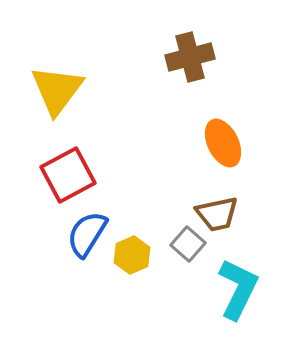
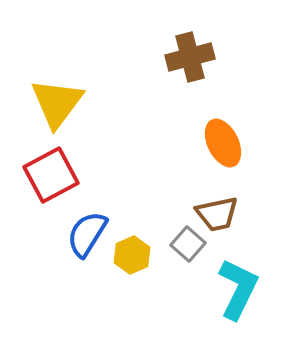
yellow triangle: moved 13 px down
red square: moved 17 px left
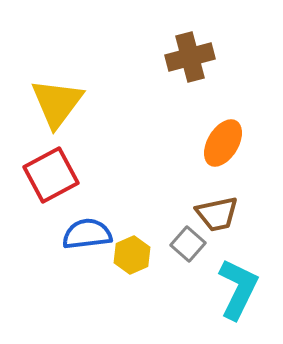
orange ellipse: rotated 57 degrees clockwise
blue semicircle: rotated 51 degrees clockwise
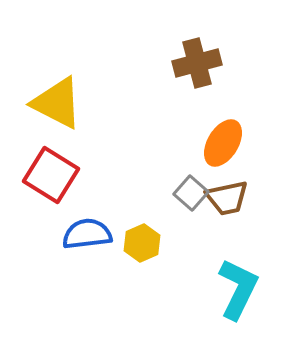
brown cross: moved 7 px right, 6 px down
yellow triangle: rotated 40 degrees counterclockwise
red square: rotated 30 degrees counterclockwise
brown trapezoid: moved 10 px right, 16 px up
gray square: moved 3 px right, 51 px up
yellow hexagon: moved 10 px right, 12 px up
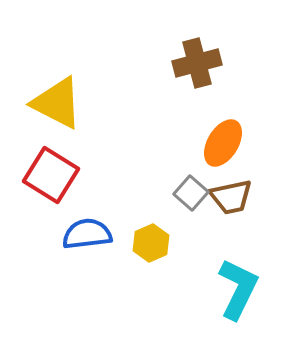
brown trapezoid: moved 4 px right, 1 px up
yellow hexagon: moved 9 px right
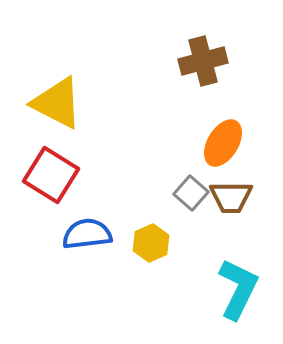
brown cross: moved 6 px right, 2 px up
brown trapezoid: rotated 12 degrees clockwise
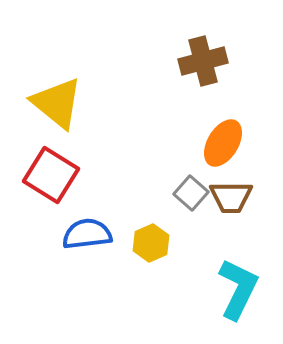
yellow triangle: rotated 12 degrees clockwise
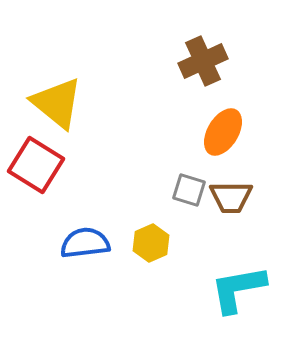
brown cross: rotated 9 degrees counterclockwise
orange ellipse: moved 11 px up
red square: moved 15 px left, 10 px up
gray square: moved 2 px left, 3 px up; rotated 24 degrees counterclockwise
blue semicircle: moved 2 px left, 9 px down
cyan L-shape: rotated 126 degrees counterclockwise
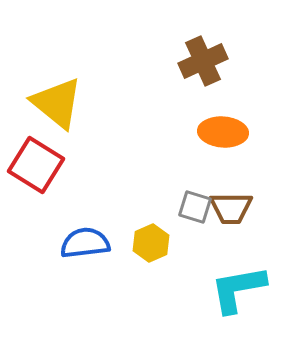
orange ellipse: rotated 63 degrees clockwise
gray square: moved 6 px right, 17 px down
brown trapezoid: moved 11 px down
